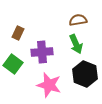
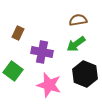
green arrow: rotated 78 degrees clockwise
purple cross: rotated 15 degrees clockwise
green square: moved 7 px down
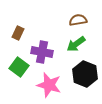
green square: moved 6 px right, 4 px up
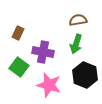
green arrow: rotated 36 degrees counterclockwise
purple cross: moved 1 px right
black hexagon: moved 1 px down
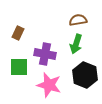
purple cross: moved 2 px right, 2 px down
green square: rotated 36 degrees counterclockwise
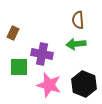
brown semicircle: rotated 84 degrees counterclockwise
brown rectangle: moved 5 px left
green arrow: rotated 66 degrees clockwise
purple cross: moved 3 px left
black hexagon: moved 1 px left, 9 px down
